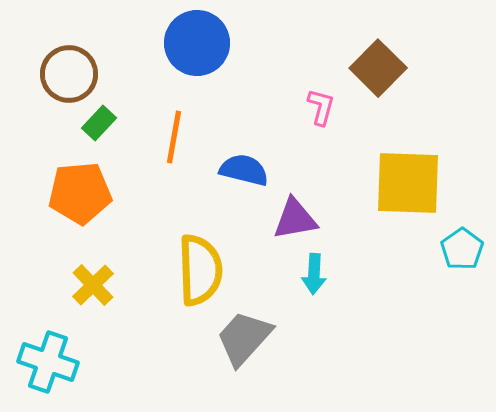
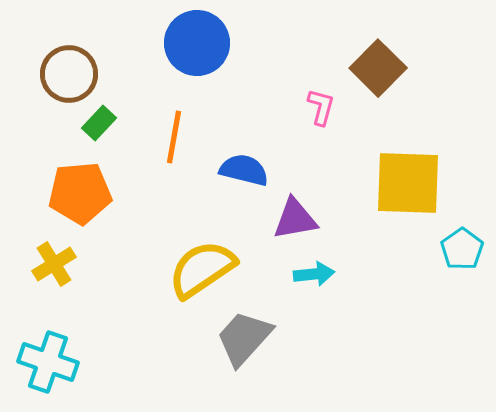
yellow semicircle: moved 2 px right, 1 px up; rotated 122 degrees counterclockwise
cyan arrow: rotated 99 degrees counterclockwise
yellow cross: moved 39 px left, 21 px up; rotated 12 degrees clockwise
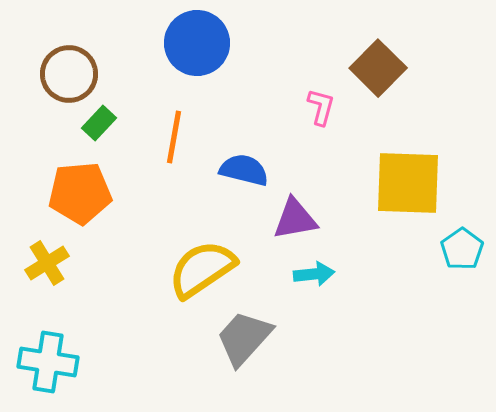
yellow cross: moved 7 px left, 1 px up
cyan cross: rotated 10 degrees counterclockwise
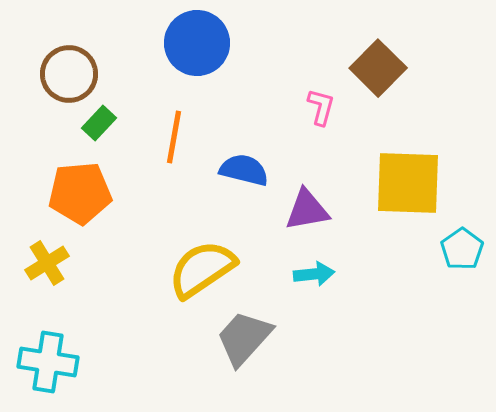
purple triangle: moved 12 px right, 9 px up
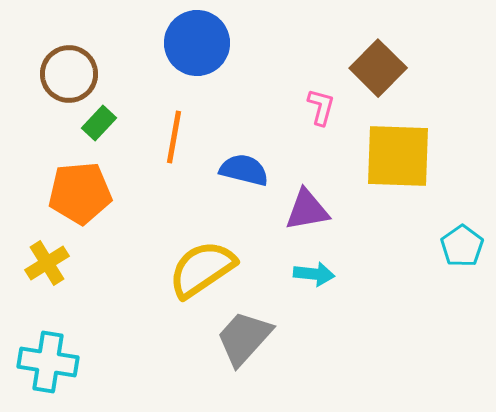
yellow square: moved 10 px left, 27 px up
cyan pentagon: moved 3 px up
cyan arrow: rotated 12 degrees clockwise
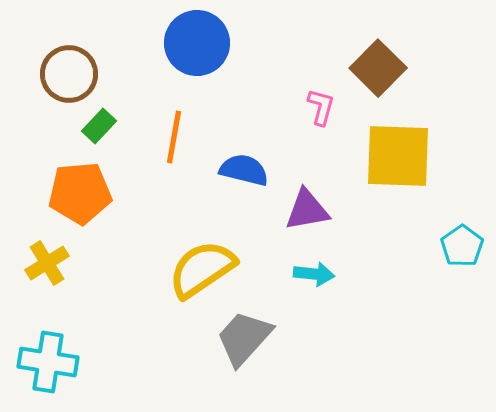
green rectangle: moved 3 px down
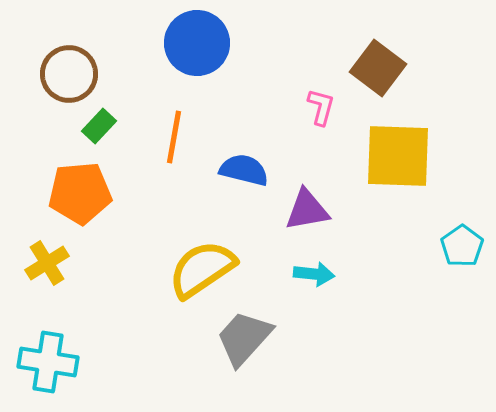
brown square: rotated 8 degrees counterclockwise
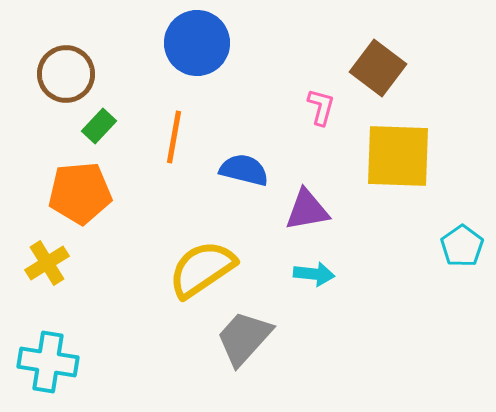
brown circle: moved 3 px left
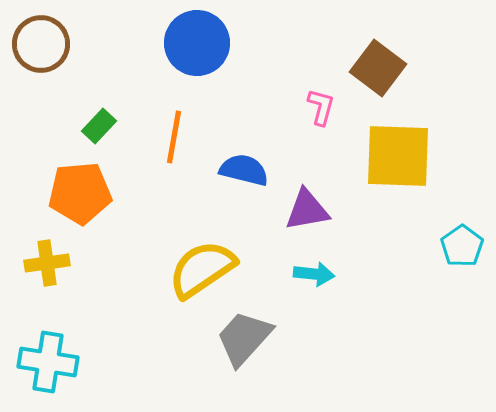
brown circle: moved 25 px left, 30 px up
yellow cross: rotated 24 degrees clockwise
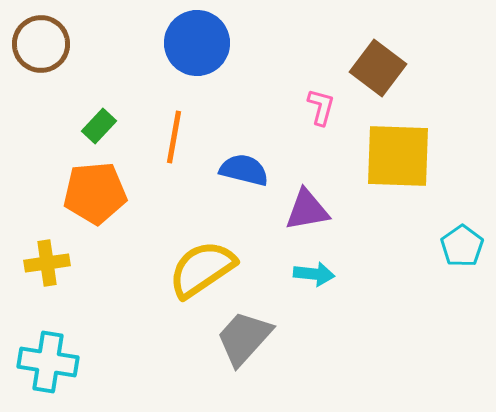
orange pentagon: moved 15 px right
